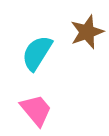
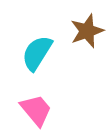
brown star: moved 1 px up
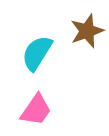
pink trapezoid: rotated 75 degrees clockwise
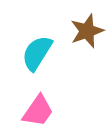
pink trapezoid: moved 2 px right, 1 px down
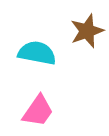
cyan semicircle: rotated 69 degrees clockwise
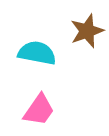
pink trapezoid: moved 1 px right, 1 px up
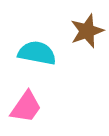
pink trapezoid: moved 13 px left, 3 px up
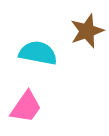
cyan semicircle: moved 1 px right
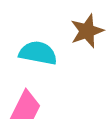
pink trapezoid: rotated 9 degrees counterclockwise
